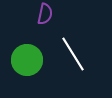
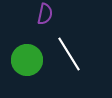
white line: moved 4 px left
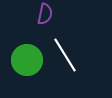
white line: moved 4 px left, 1 px down
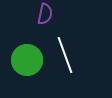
white line: rotated 12 degrees clockwise
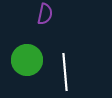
white line: moved 17 px down; rotated 15 degrees clockwise
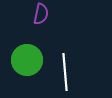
purple semicircle: moved 4 px left
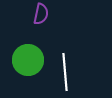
green circle: moved 1 px right
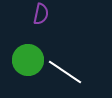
white line: rotated 51 degrees counterclockwise
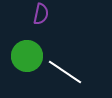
green circle: moved 1 px left, 4 px up
